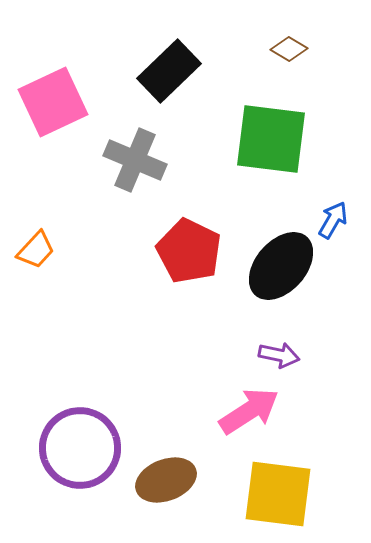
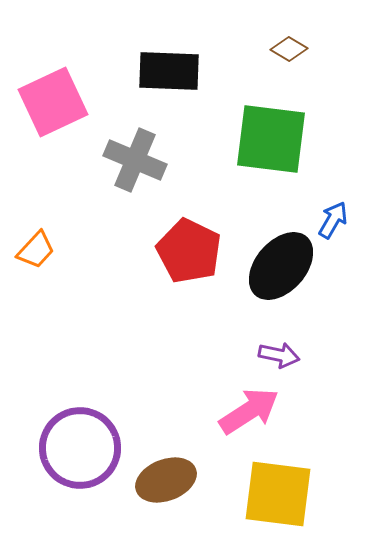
black rectangle: rotated 46 degrees clockwise
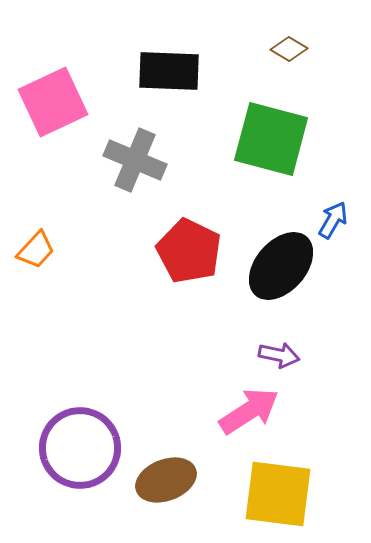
green square: rotated 8 degrees clockwise
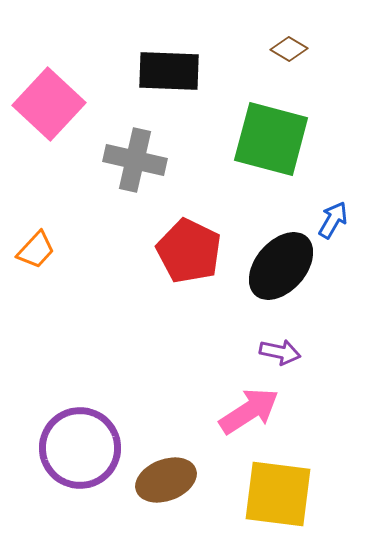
pink square: moved 4 px left, 2 px down; rotated 22 degrees counterclockwise
gray cross: rotated 10 degrees counterclockwise
purple arrow: moved 1 px right, 3 px up
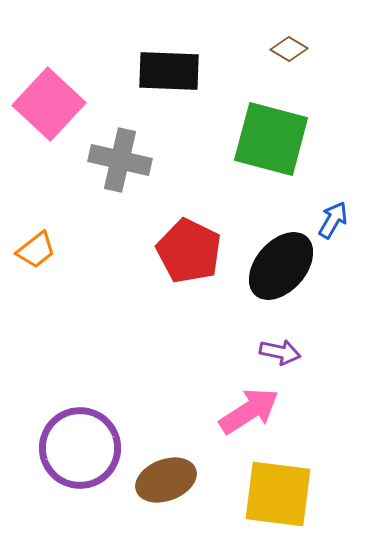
gray cross: moved 15 px left
orange trapezoid: rotated 9 degrees clockwise
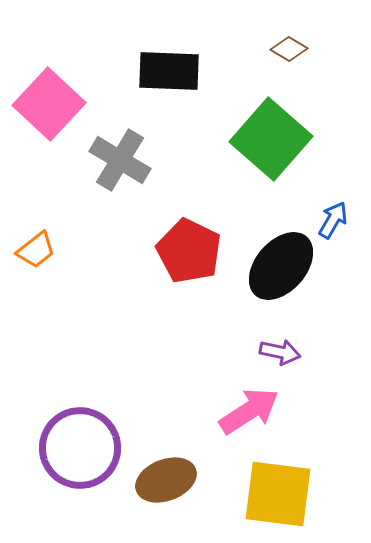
green square: rotated 26 degrees clockwise
gray cross: rotated 18 degrees clockwise
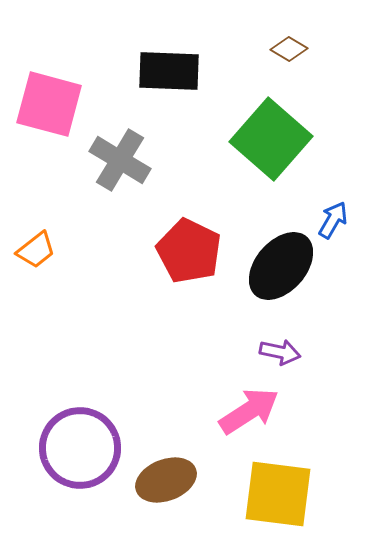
pink square: rotated 28 degrees counterclockwise
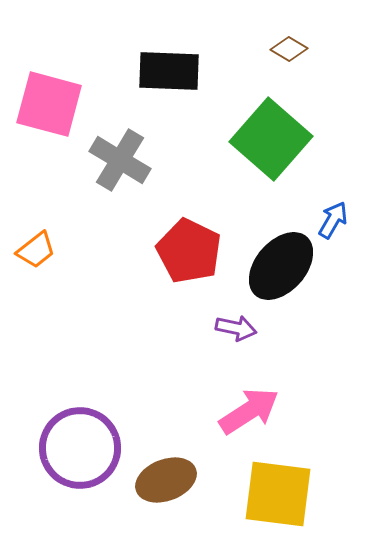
purple arrow: moved 44 px left, 24 px up
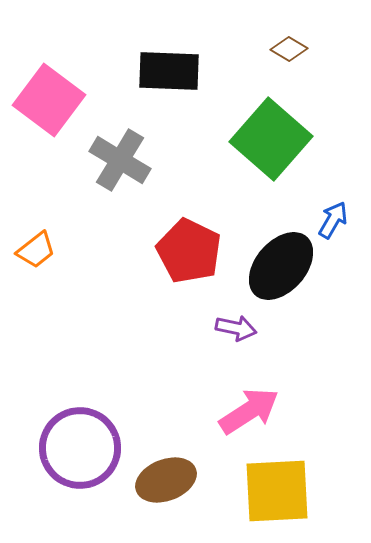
pink square: moved 4 px up; rotated 22 degrees clockwise
yellow square: moved 1 px left, 3 px up; rotated 10 degrees counterclockwise
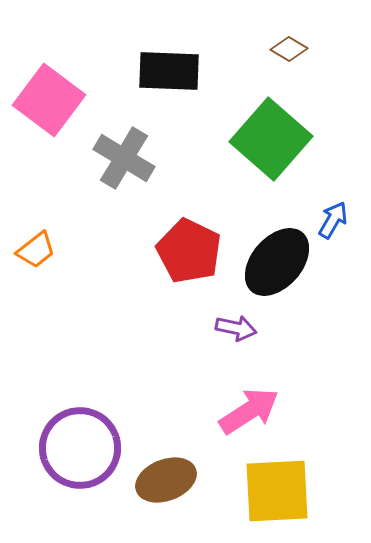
gray cross: moved 4 px right, 2 px up
black ellipse: moved 4 px left, 4 px up
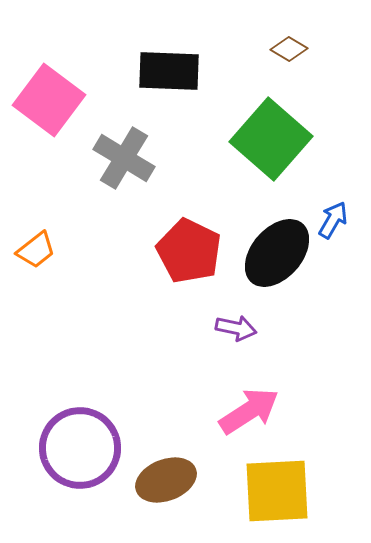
black ellipse: moved 9 px up
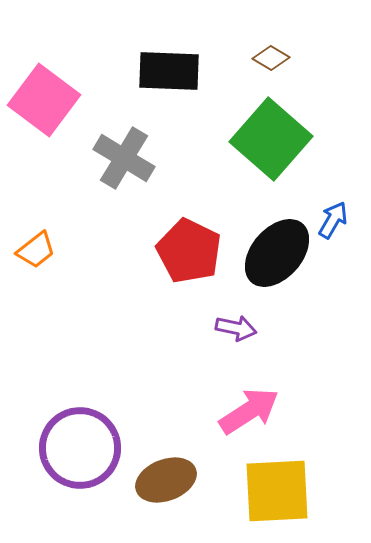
brown diamond: moved 18 px left, 9 px down
pink square: moved 5 px left
